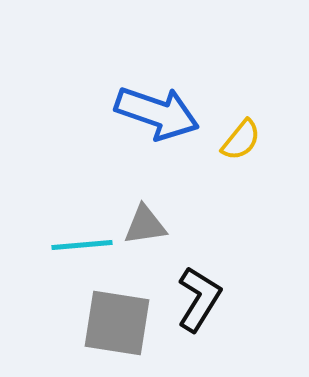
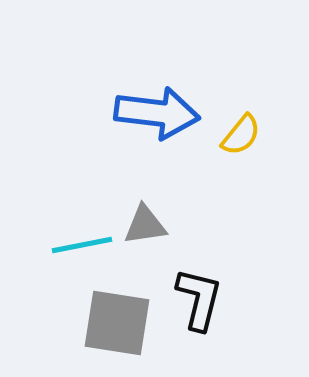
blue arrow: rotated 12 degrees counterclockwise
yellow semicircle: moved 5 px up
cyan line: rotated 6 degrees counterclockwise
black L-shape: rotated 18 degrees counterclockwise
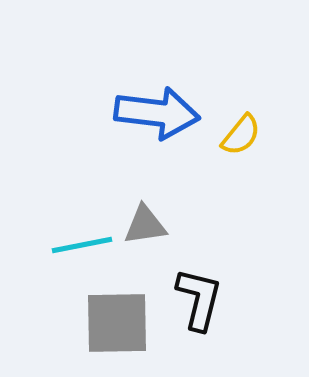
gray square: rotated 10 degrees counterclockwise
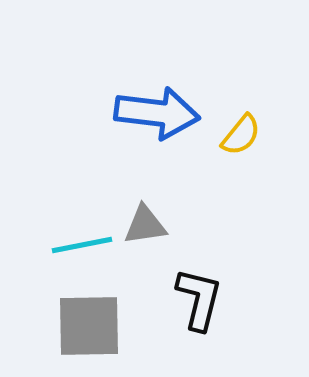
gray square: moved 28 px left, 3 px down
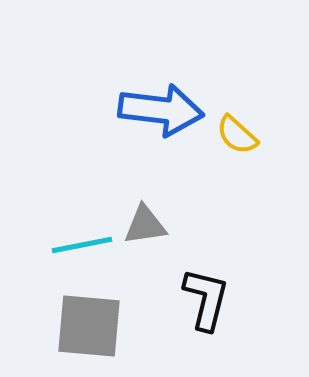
blue arrow: moved 4 px right, 3 px up
yellow semicircle: moved 4 px left; rotated 93 degrees clockwise
black L-shape: moved 7 px right
gray square: rotated 6 degrees clockwise
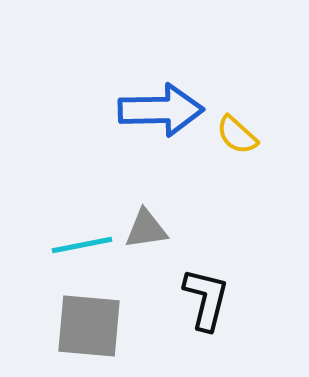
blue arrow: rotated 8 degrees counterclockwise
gray triangle: moved 1 px right, 4 px down
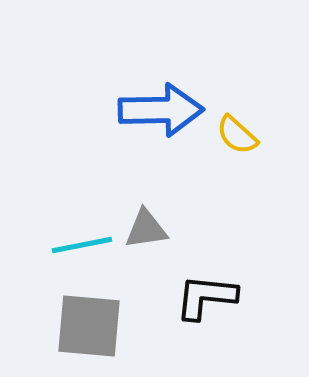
black L-shape: moved 2 px up; rotated 98 degrees counterclockwise
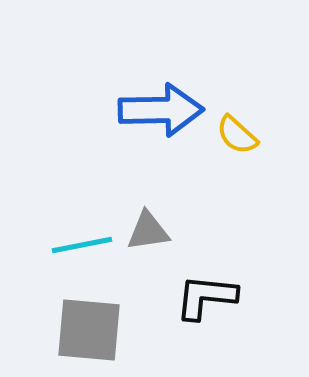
gray triangle: moved 2 px right, 2 px down
gray square: moved 4 px down
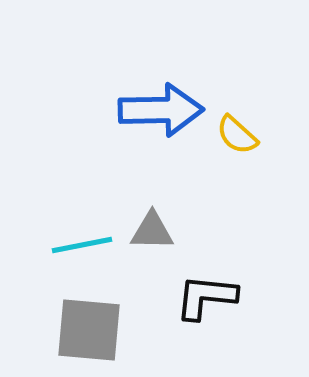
gray triangle: moved 4 px right; rotated 9 degrees clockwise
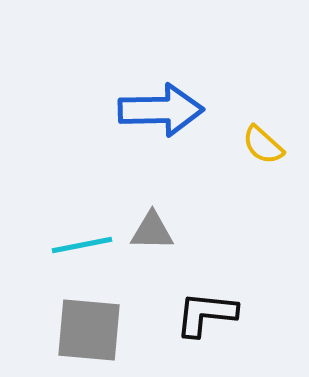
yellow semicircle: moved 26 px right, 10 px down
black L-shape: moved 17 px down
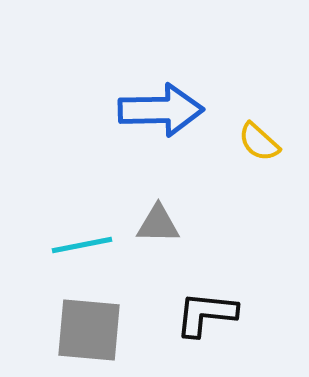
yellow semicircle: moved 4 px left, 3 px up
gray triangle: moved 6 px right, 7 px up
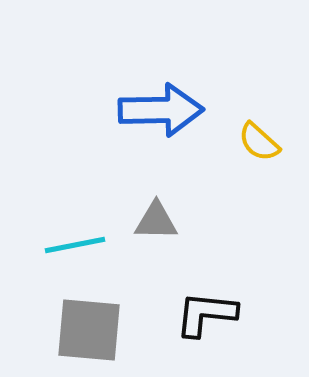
gray triangle: moved 2 px left, 3 px up
cyan line: moved 7 px left
